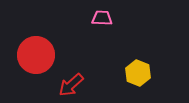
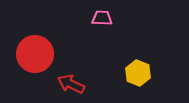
red circle: moved 1 px left, 1 px up
red arrow: moved 1 px up; rotated 68 degrees clockwise
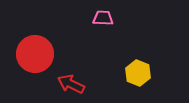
pink trapezoid: moved 1 px right
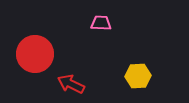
pink trapezoid: moved 2 px left, 5 px down
yellow hexagon: moved 3 px down; rotated 25 degrees counterclockwise
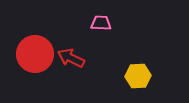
red arrow: moved 26 px up
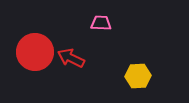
red circle: moved 2 px up
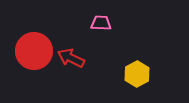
red circle: moved 1 px left, 1 px up
yellow hexagon: moved 1 px left, 2 px up; rotated 25 degrees counterclockwise
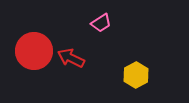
pink trapezoid: rotated 145 degrees clockwise
yellow hexagon: moved 1 px left, 1 px down
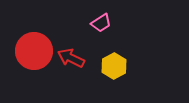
yellow hexagon: moved 22 px left, 9 px up
